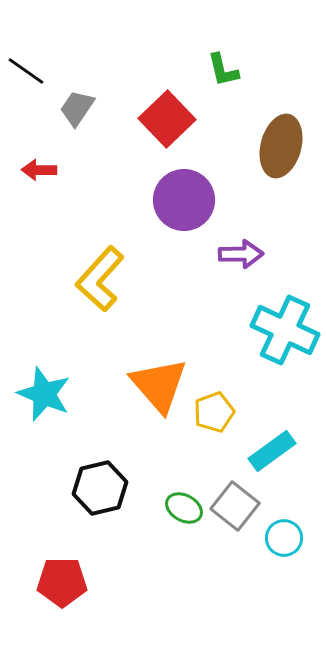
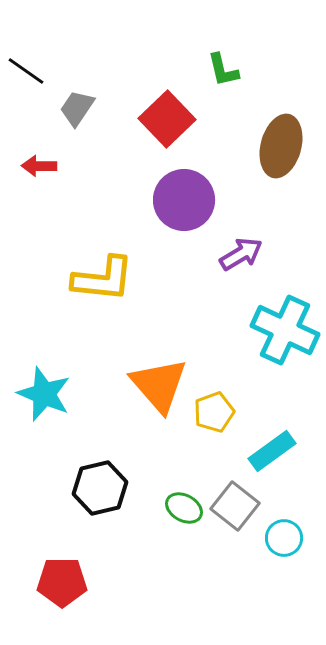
red arrow: moved 4 px up
purple arrow: rotated 30 degrees counterclockwise
yellow L-shape: moved 3 px right; rotated 126 degrees counterclockwise
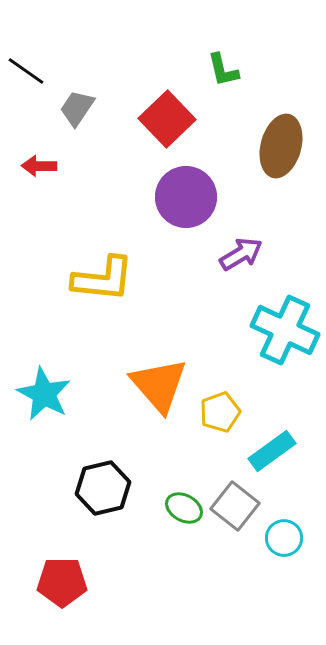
purple circle: moved 2 px right, 3 px up
cyan star: rotated 6 degrees clockwise
yellow pentagon: moved 6 px right
black hexagon: moved 3 px right
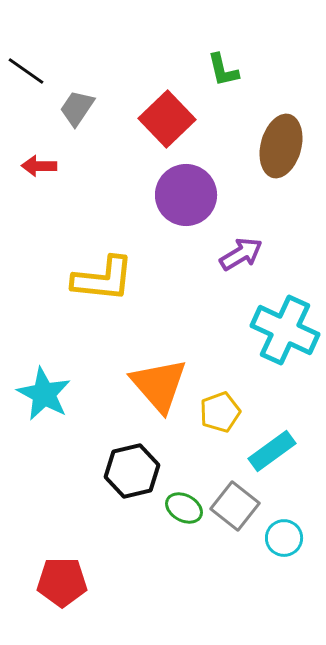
purple circle: moved 2 px up
black hexagon: moved 29 px right, 17 px up
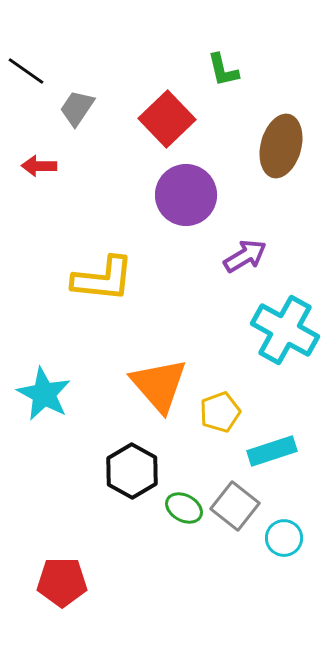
purple arrow: moved 4 px right, 2 px down
cyan cross: rotated 4 degrees clockwise
cyan rectangle: rotated 18 degrees clockwise
black hexagon: rotated 18 degrees counterclockwise
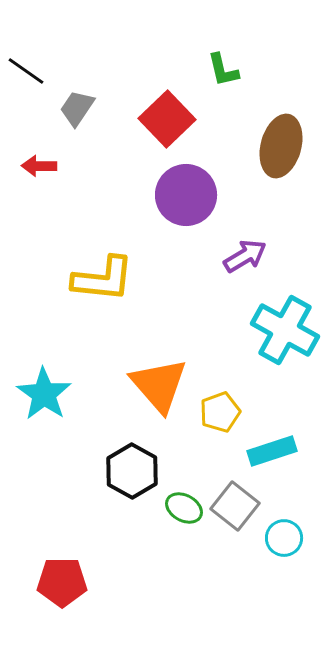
cyan star: rotated 6 degrees clockwise
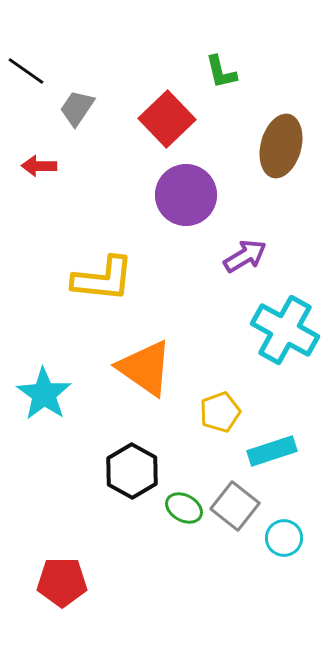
green L-shape: moved 2 px left, 2 px down
orange triangle: moved 14 px left, 17 px up; rotated 14 degrees counterclockwise
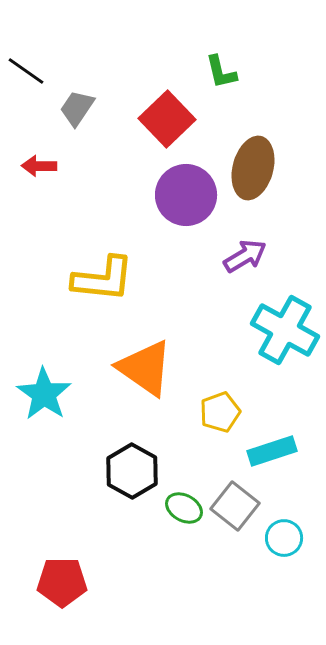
brown ellipse: moved 28 px left, 22 px down
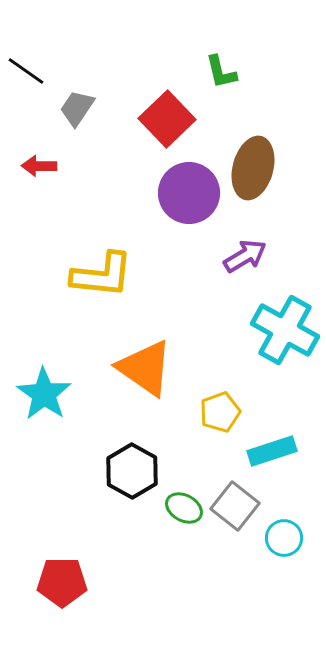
purple circle: moved 3 px right, 2 px up
yellow L-shape: moved 1 px left, 4 px up
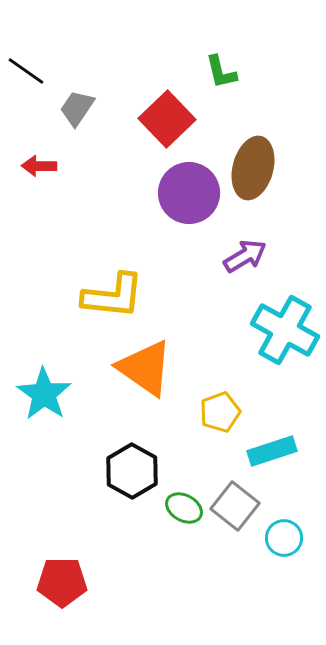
yellow L-shape: moved 11 px right, 21 px down
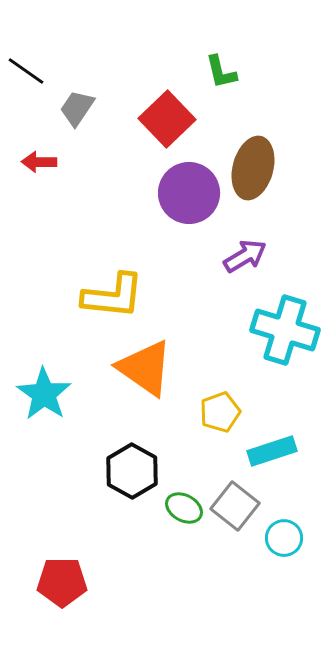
red arrow: moved 4 px up
cyan cross: rotated 12 degrees counterclockwise
